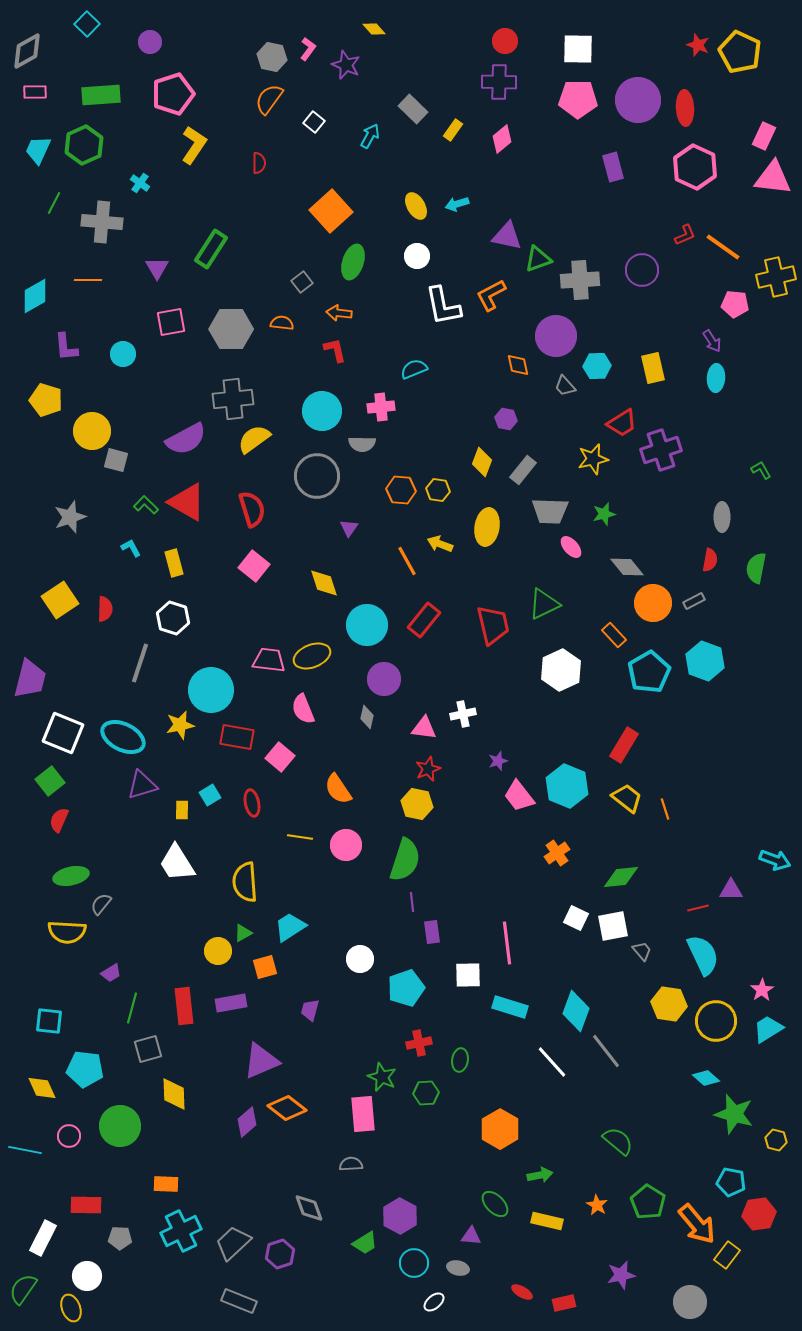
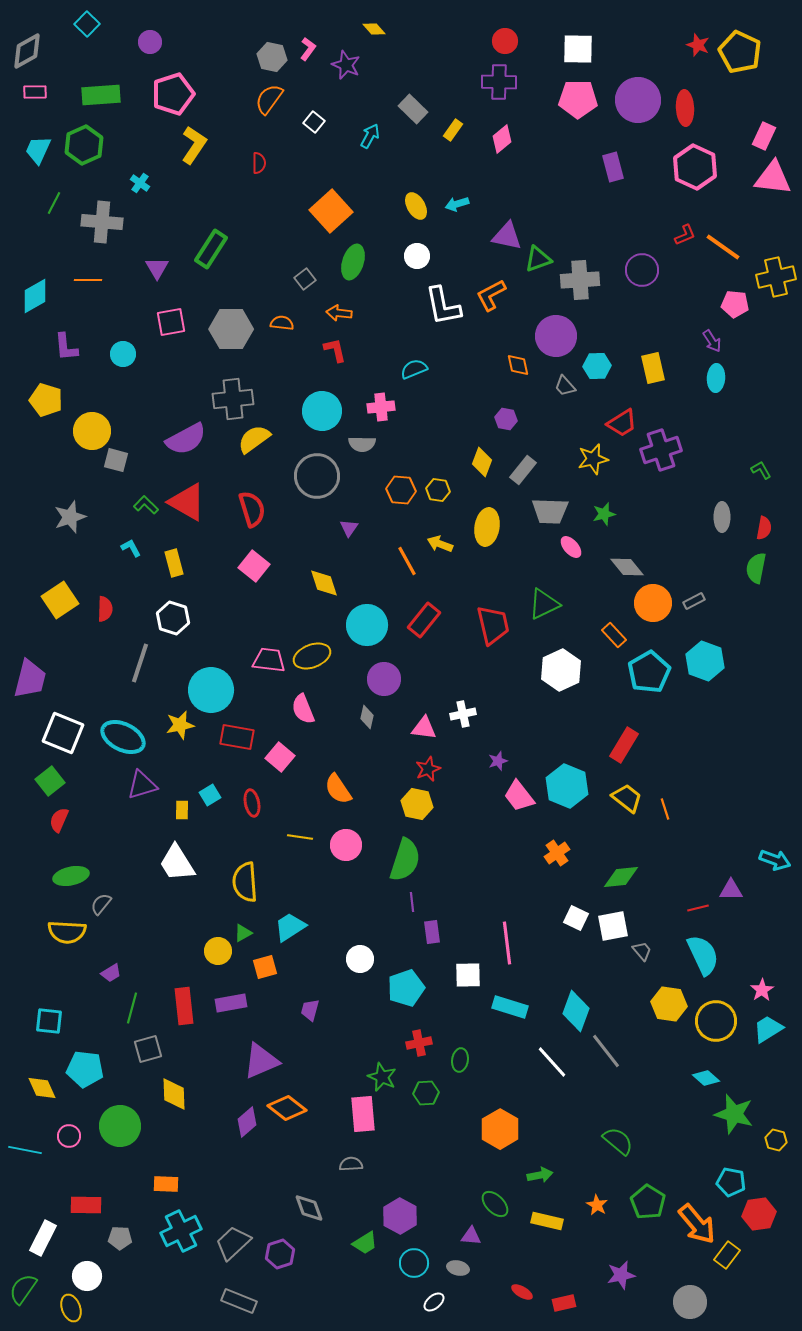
gray square at (302, 282): moved 3 px right, 3 px up
red semicircle at (710, 560): moved 54 px right, 32 px up
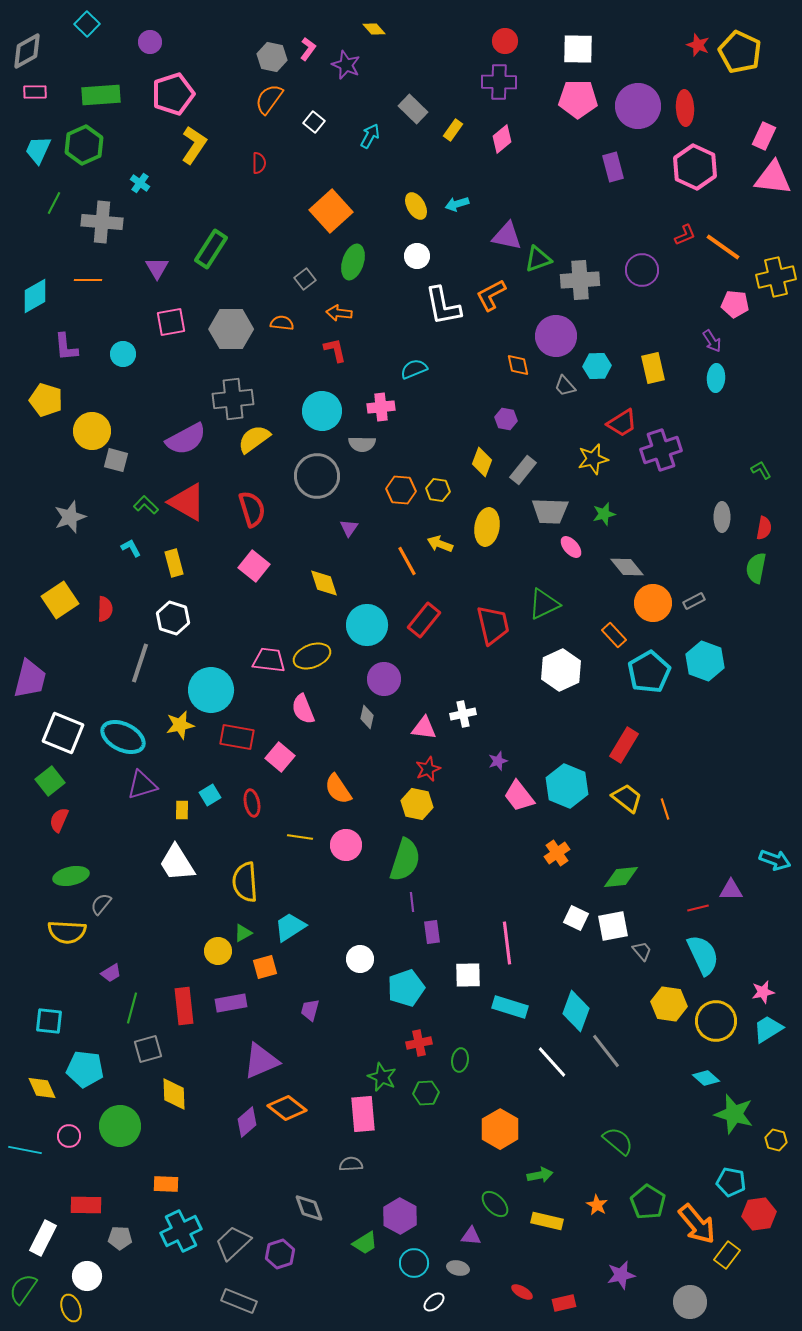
purple circle at (638, 100): moved 6 px down
pink star at (762, 990): moved 1 px right, 2 px down; rotated 20 degrees clockwise
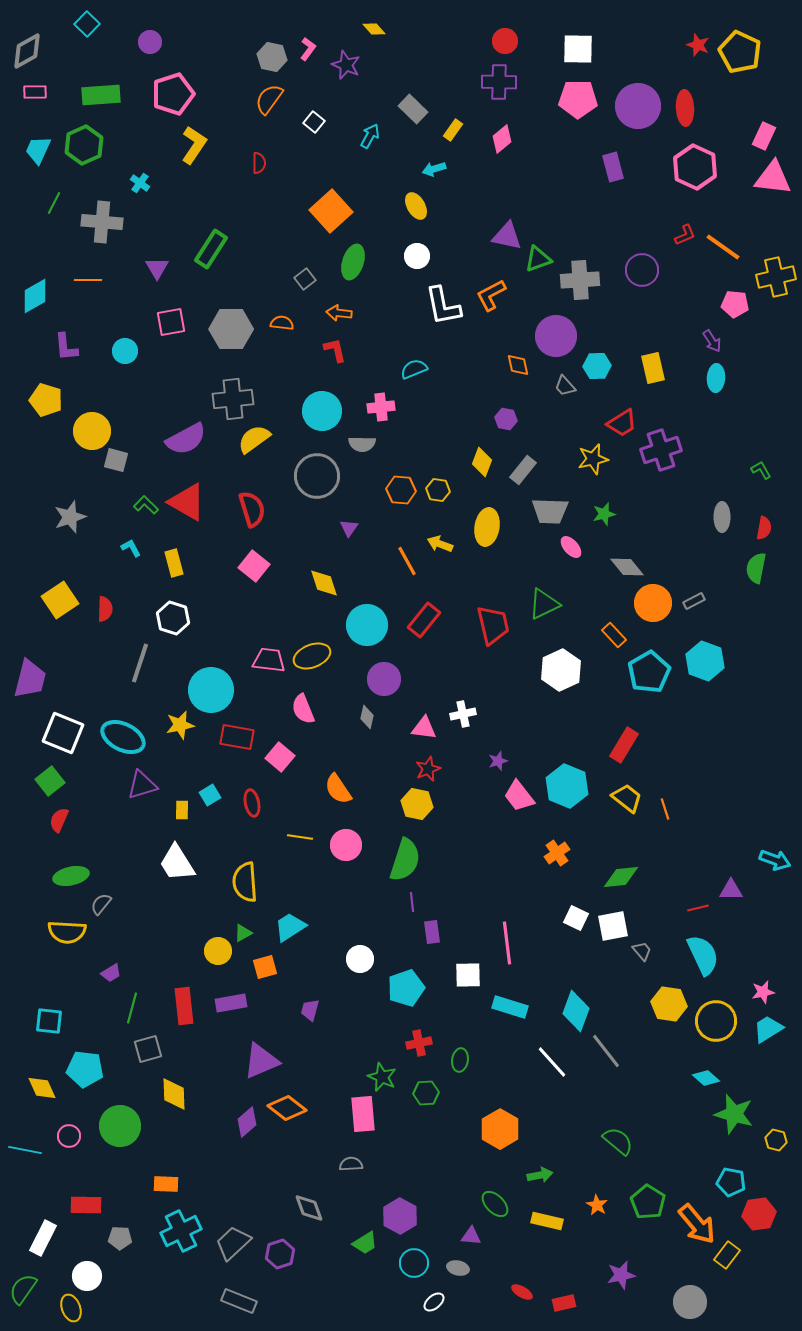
cyan arrow at (457, 204): moved 23 px left, 35 px up
cyan circle at (123, 354): moved 2 px right, 3 px up
